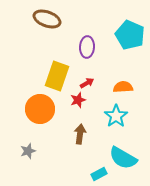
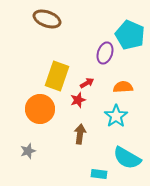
purple ellipse: moved 18 px right, 6 px down; rotated 15 degrees clockwise
cyan semicircle: moved 4 px right
cyan rectangle: rotated 35 degrees clockwise
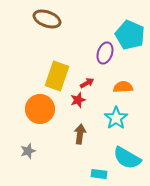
cyan star: moved 2 px down
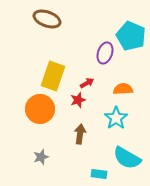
cyan pentagon: moved 1 px right, 1 px down
yellow rectangle: moved 4 px left
orange semicircle: moved 2 px down
gray star: moved 13 px right, 6 px down
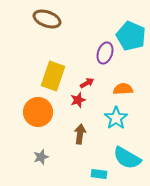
orange circle: moved 2 px left, 3 px down
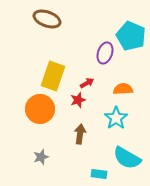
orange circle: moved 2 px right, 3 px up
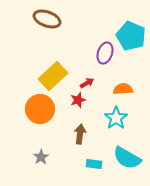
yellow rectangle: rotated 28 degrees clockwise
gray star: rotated 14 degrees counterclockwise
cyan rectangle: moved 5 px left, 10 px up
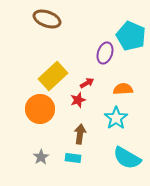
cyan rectangle: moved 21 px left, 6 px up
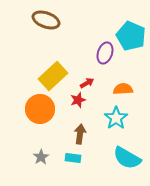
brown ellipse: moved 1 px left, 1 px down
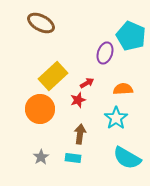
brown ellipse: moved 5 px left, 3 px down; rotated 8 degrees clockwise
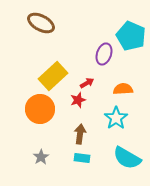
purple ellipse: moved 1 px left, 1 px down
cyan rectangle: moved 9 px right
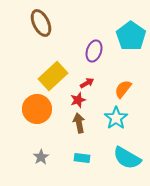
brown ellipse: rotated 36 degrees clockwise
cyan pentagon: rotated 12 degrees clockwise
purple ellipse: moved 10 px left, 3 px up
orange semicircle: rotated 48 degrees counterclockwise
orange circle: moved 3 px left
brown arrow: moved 1 px left, 11 px up; rotated 18 degrees counterclockwise
